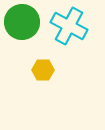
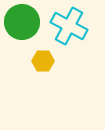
yellow hexagon: moved 9 px up
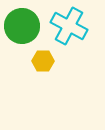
green circle: moved 4 px down
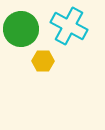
green circle: moved 1 px left, 3 px down
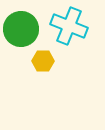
cyan cross: rotated 6 degrees counterclockwise
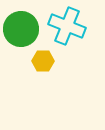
cyan cross: moved 2 px left
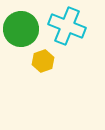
yellow hexagon: rotated 20 degrees counterclockwise
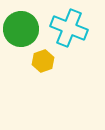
cyan cross: moved 2 px right, 2 px down
